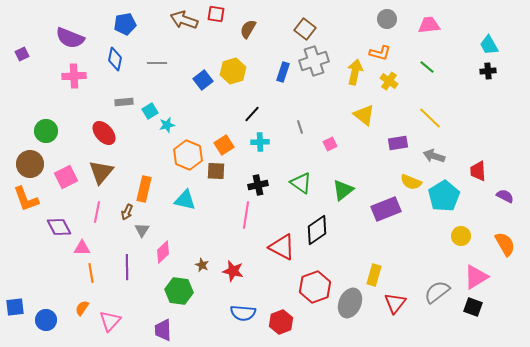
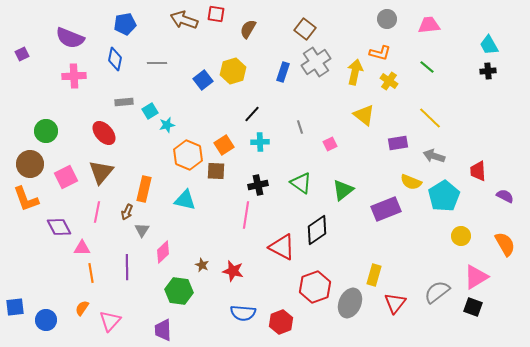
gray cross at (314, 61): moved 2 px right, 1 px down; rotated 16 degrees counterclockwise
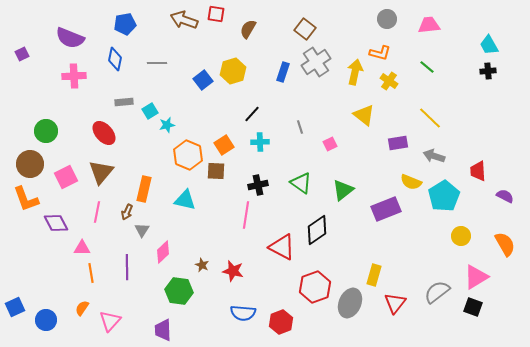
purple diamond at (59, 227): moved 3 px left, 4 px up
blue square at (15, 307): rotated 18 degrees counterclockwise
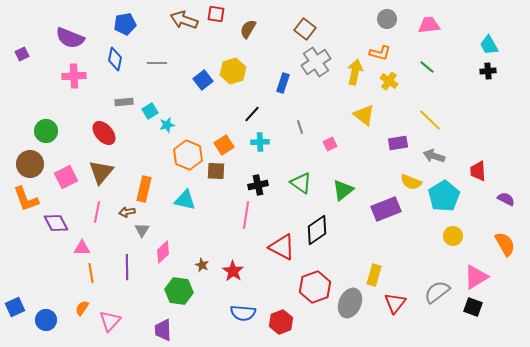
blue rectangle at (283, 72): moved 11 px down
yellow line at (430, 118): moved 2 px down
purple semicircle at (505, 196): moved 1 px right, 3 px down
brown arrow at (127, 212): rotated 56 degrees clockwise
yellow circle at (461, 236): moved 8 px left
red star at (233, 271): rotated 20 degrees clockwise
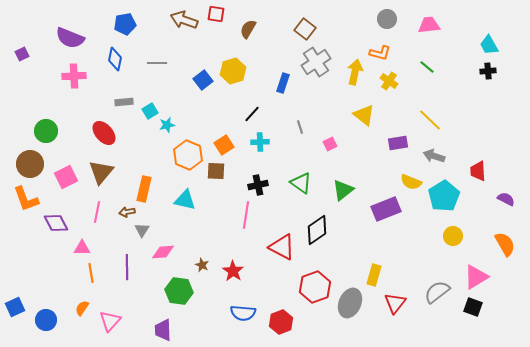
pink diamond at (163, 252): rotated 40 degrees clockwise
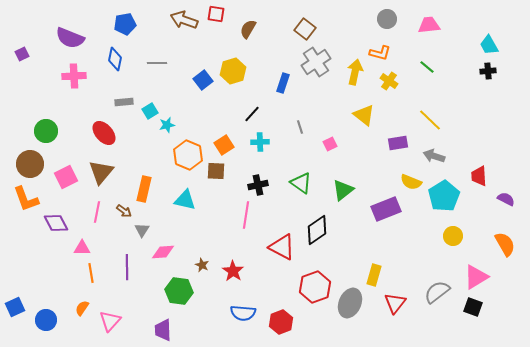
red trapezoid at (478, 171): moved 1 px right, 5 px down
brown arrow at (127, 212): moved 3 px left, 1 px up; rotated 133 degrees counterclockwise
